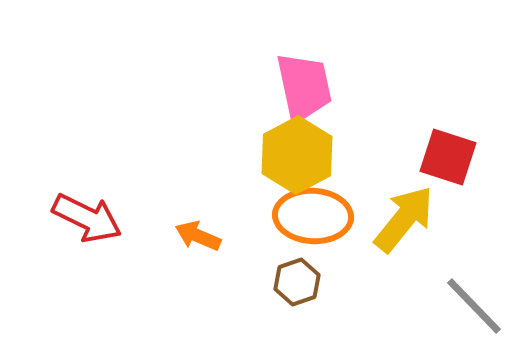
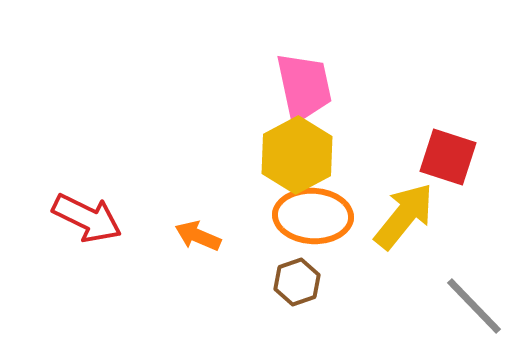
yellow arrow: moved 3 px up
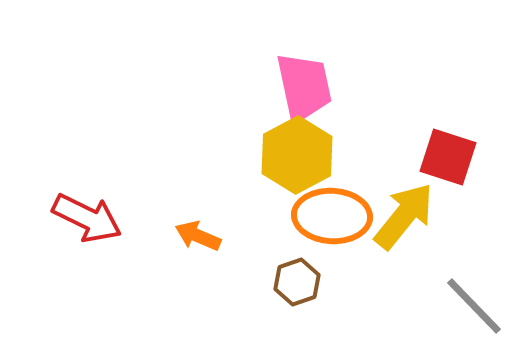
orange ellipse: moved 19 px right
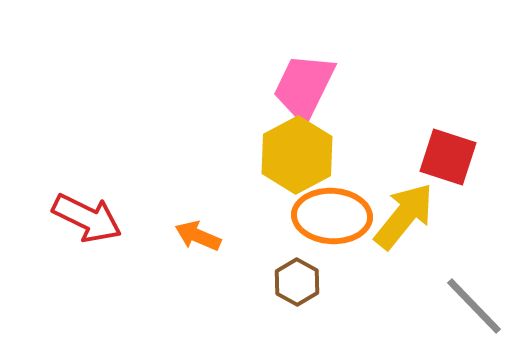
pink trapezoid: rotated 142 degrees counterclockwise
brown hexagon: rotated 12 degrees counterclockwise
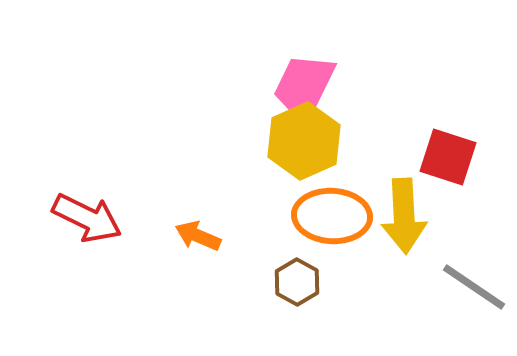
yellow hexagon: moved 7 px right, 14 px up; rotated 4 degrees clockwise
yellow arrow: rotated 138 degrees clockwise
gray line: moved 19 px up; rotated 12 degrees counterclockwise
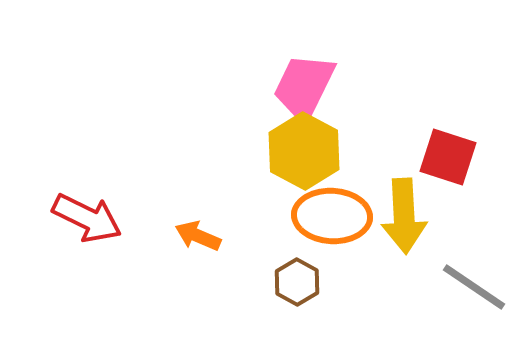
yellow hexagon: moved 10 px down; rotated 8 degrees counterclockwise
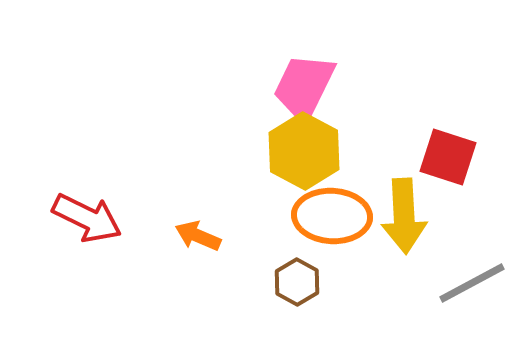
gray line: moved 2 px left, 4 px up; rotated 62 degrees counterclockwise
